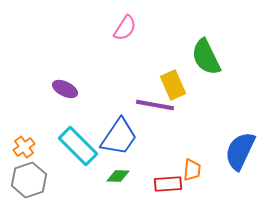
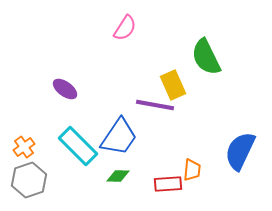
purple ellipse: rotated 10 degrees clockwise
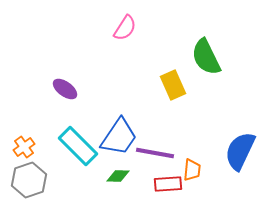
purple line: moved 48 px down
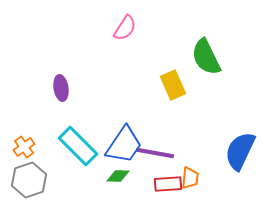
purple ellipse: moved 4 px left, 1 px up; rotated 45 degrees clockwise
blue trapezoid: moved 5 px right, 8 px down
orange trapezoid: moved 2 px left, 8 px down
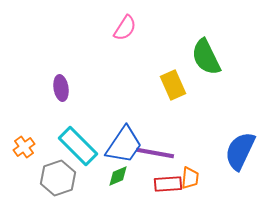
green diamond: rotated 25 degrees counterclockwise
gray hexagon: moved 29 px right, 2 px up
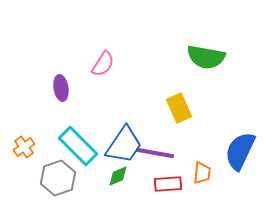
pink semicircle: moved 22 px left, 36 px down
green semicircle: rotated 54 degrees counterclockwise
yellow rectangle: moved 6 px right, 23 px down
orange trapezoid: moved 12 px right, 5 px up
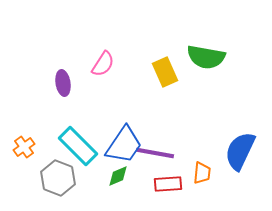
purple ellipse: moved 2 px right, 5 px up
yellow rectangle: moved 14 px left, 36 px up
gray hexagon: rotated 20 degrees counterclockwise
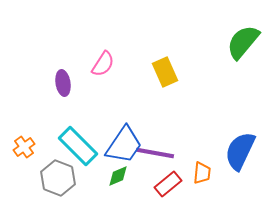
green semicircle: moved 37 px right, 15 px up; rotated 120 degrees clockwise
red rectangle: rotated 36 degrees counterclockwise
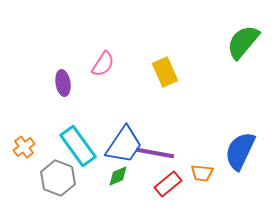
cyan rectangle: rotated 9 degrees clockwise
orange trapezoid: rotated 90 degrees clockwise
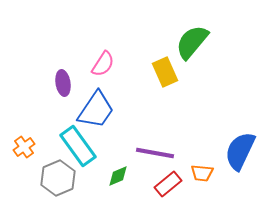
green semicircle: moved 51 px left
blue trapezoid: moved 28 px left, 35 px up
gray hexagon: rotated 16 degrees clockwise
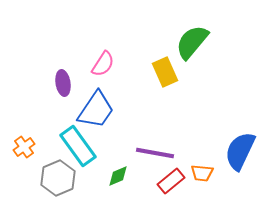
red rectangle: moved 3 px right, 3 px up
